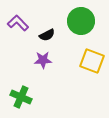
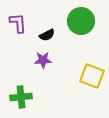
purple L-shape: rotated 40 degrees clockwise
yellow square: moved 15 px down
green cross: rotated 30 degrees counterclockwise
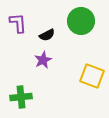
purple star: rotated 24 degrees counterclockwise
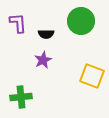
black semicircle: moved 1 px left, 1 px up; rotated 28 degrees clockwise
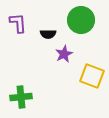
green circle: moved 1 px up
black semicircle: moved 2 px right
purple star: moved 21 px right, 6 px up
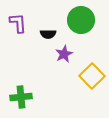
yellow square: rotated 25 degrees clockwise
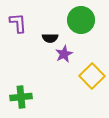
black semicircle: moved 2 px right, 4 px down
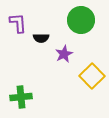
black semicircle: moved 9 px left
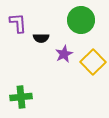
yellow square: moved 1 px right, 14 px up
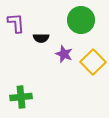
purple L-shape: moved 2 px left
purple star: rotated 24 degrees counterclockwise
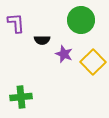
black semicircle: moved 1 px right, 2 px down
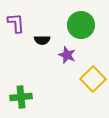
green circle: moved 5 px down
purple star: moved 3 px right, 1 px down
yellow square: moved 17 px down
